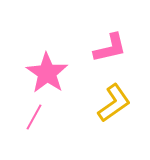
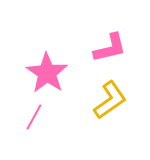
yellow L-shape: moved 4 px left, 3 px up
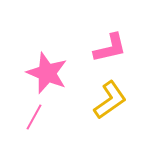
pink star: rotated 12 degrees counterclockwise
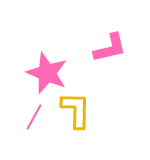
yellow L-shape: moved 34 px left, 10 px down; rotated 54 degrees counterclockwise
